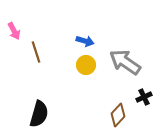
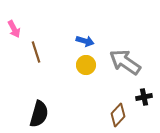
pink arrow: moved 2 px up
black cross: rotated 14 degrees clockwise
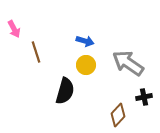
gray arrow: moved 3 px right, 1 px down
black semicircle: moved 26 px right, 23 px up
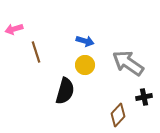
pink arrow: rotated 102 degrees clockwise
yellow circle: moved 1 px left
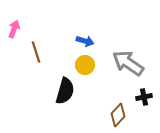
pink arrow: rotated 126 degrees clockwise
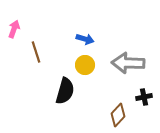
blue arrow: moved 2 px up
gray arrow: rotated 32 degrees counterclockwise
